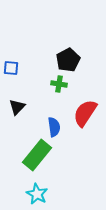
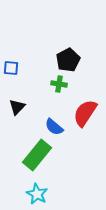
blue semicircle: rotated 138 degrees clockwise
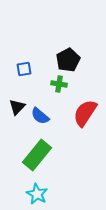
blue square: moved 13 px right, 1 px down; rotated 14 degrees counterclockwise
blue semicircle: moved 14 px left, 11 px up
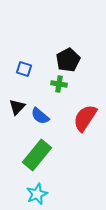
blue square: rotated 28 degrees clockwise
red semicircle: moved 5 px down
cyan star: rotated 20 degrees clockwise
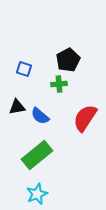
green cross: rotated 14 degrees counterclockwise
black triangle: rotated 36 degrees clockwise
green rectangle: rotated 12 degrees clockwise
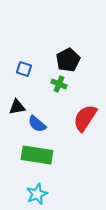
green cross: rotated 28 degrees clockwise
blue semicircle: moved 3 px left, 8 px down
green rectangle: rotated 48 degrees clockwise
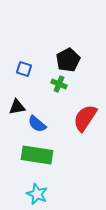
cyan star: rotated 25 degrees counterclockwise
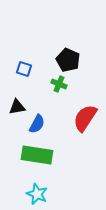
black pentagon: rotated 20 degrees counterclockwise
blue semicircle: rotated 102 degrees counterclockwise
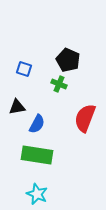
red semicircle: rotated 12 degrees counterclockwise
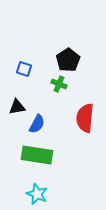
black pentagon: rotated 15 degrees clockwise
red semicircle: rotated 16 degrees counterclockwise
